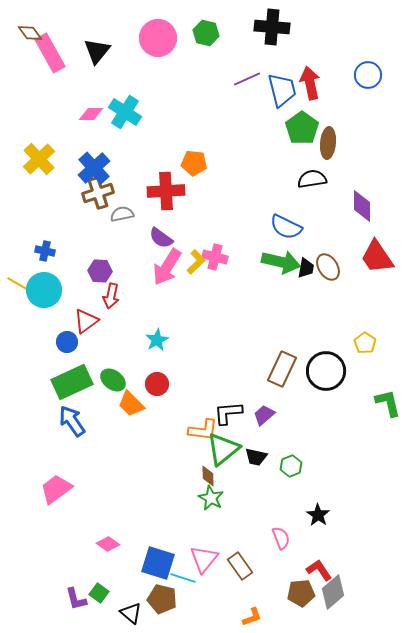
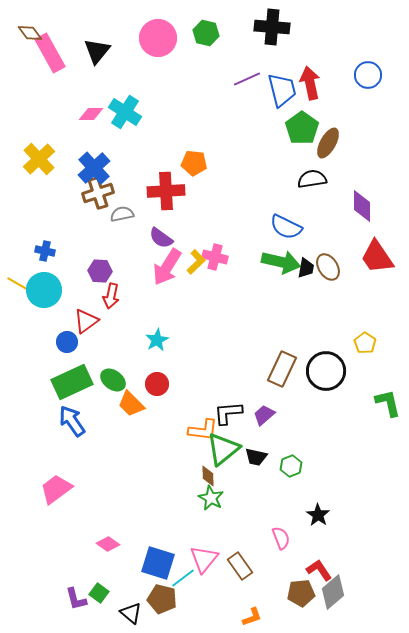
brown ellipse at (328, 143): rotated 24 degrees clockwise
cyan line at (183, 578): rotated 55 degrees counterclockwise
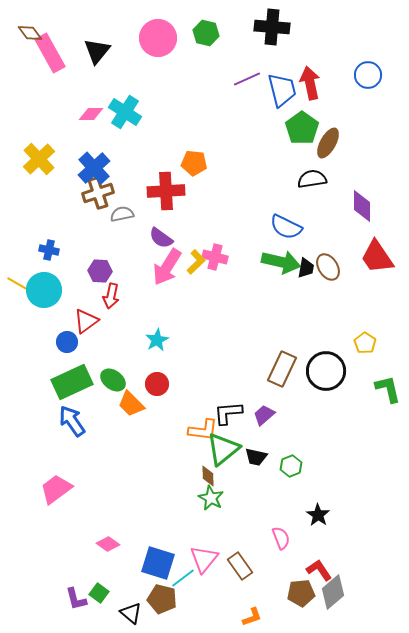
blue cross at (45, 251): moved 4 px right, 1 px up
green L-shape at (388, 403): moved 14 px up
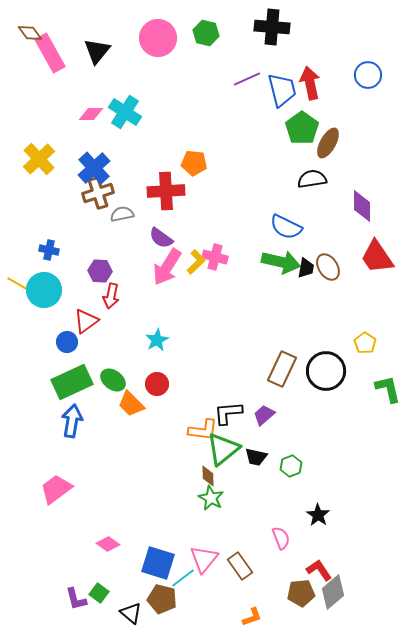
blue arrow at (72, 421): rotated 44 degrees clockwise
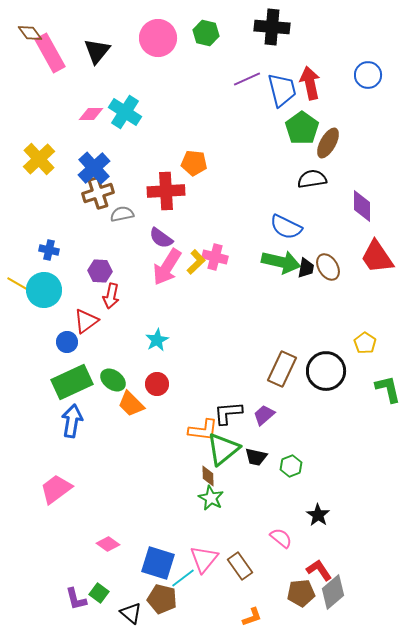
pink semicircle at (281, 538): rotated 30 degrees counterclockwise
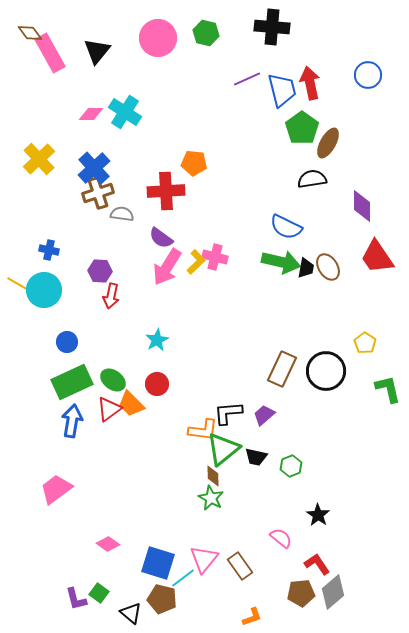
gray semicircle at (122, 214): rotated 20 degrees clockwise
red triangle at (86, 321): moved 23 px right, 88 px down
brown diamond at (208, 476): moved 5 px right
red L-shape at (319, 570): moved 2 px left, 6 px up
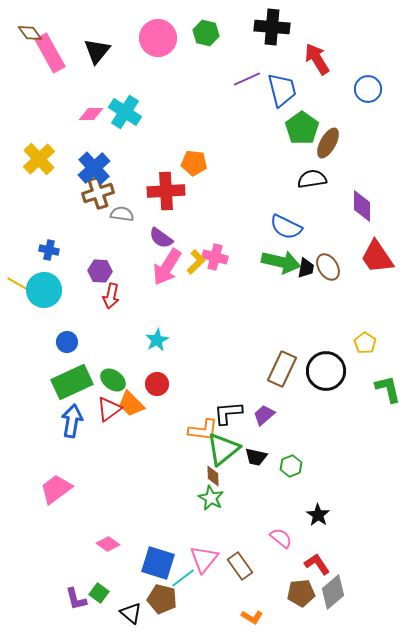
blue circle at (368, 75): moved 14 px down
red arrow at (310, 83): moved 7 px right, 24 px up; rotated 20 degrees counterclockwise
orange L-shape at (252, 617): rotated 50 degrees clockwise
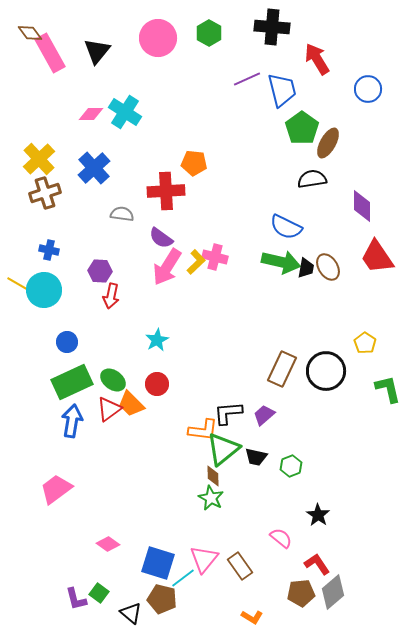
green hexagon at (206, 33): moved 3 px right; rotated 15 degrees clockwise
brown cross at (98, 193): moved 53 px left
